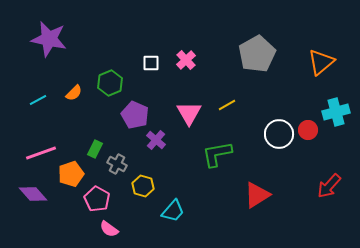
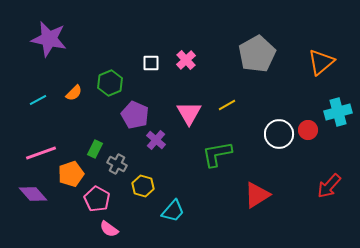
cyan cross: moved 2 px right
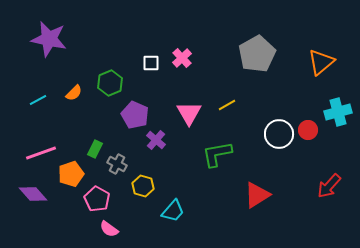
pink cross: moved 4 px left, 2 px up
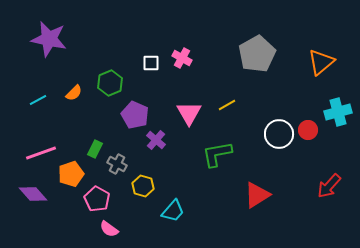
pink cross: rotated 18 degrees counterclockwise
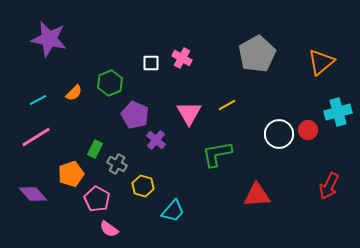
pink line: moved 5 px left, 16 px up; rotated 12 degrees counterclockwise
red arrow: rotated 16 degrees counterclockwise
red triangle: rotated 28 degrees clockwise
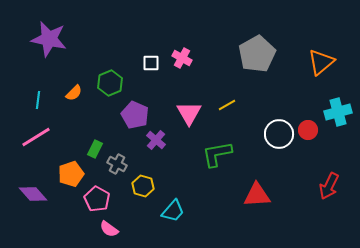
cyan line: rotated 54 degrees counterclockwise
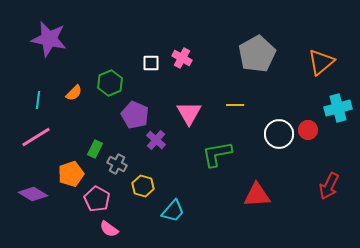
yellow line: moved 8 px right; rotated 30 degrees clockwise
cyan cross: moved 4 px up
purple diamond: rotated 16 degrees counterclockwise
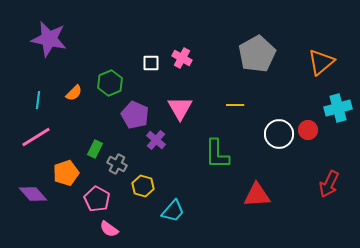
pink triangle: moved 9 px left, 5 px up
green L-shape: rotated 80 degrees counterclockwise
orange pentagon: moved 5 px left, 1 px up
red arrow: moved 2 px up
purple diamond: rotated 16 degrees clockwise
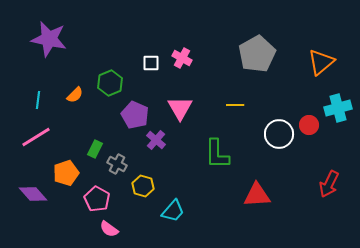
orange semicircle: moved 1 px right, 2 px down
red circle: moved 1 px right, 5 px up
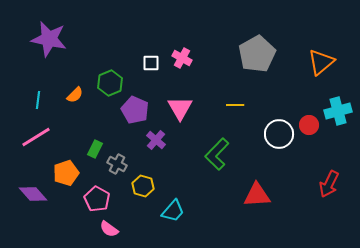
cyan cross: moved 3 px down
purple pentagon: moved 5 px up
green L-shape: rotated 44 degrees clockwise
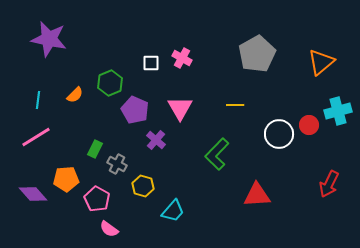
orange pentagon: moved 6 px down; rotated 15 degrees clockwise
